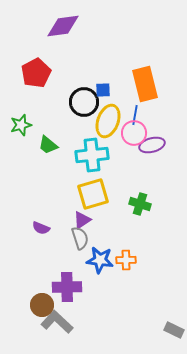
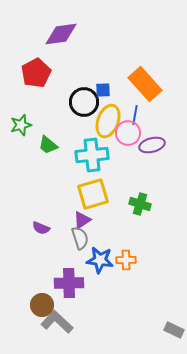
purple diamond: moved 2 px left, 8 px down
orange rectangle: rotated 28 degrees counterclockwise
pink circle: moved 6 px left
purple cross: moved 2 px right, 4 px up
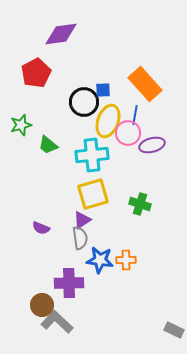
gray semicircle: rotated 10 degrees clockwise
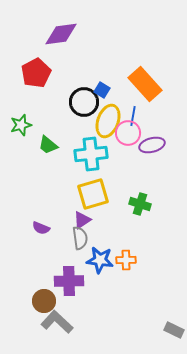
blue square: moved 1 px left; rotated 35 degrees clockwise
blue line: moved 2 px left, 1 px down
cyan cross: moved 1 px left, 1 px up
purple cross: moved 2 px up
brown circle: moved 2 px right, 4 px up
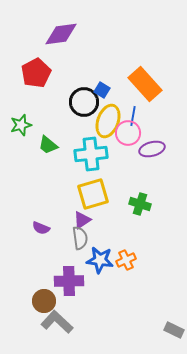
purple ellipse: moved 4 px down
orange cross: rotated 24 degrees counterclockwise
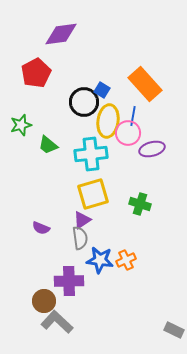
yellow ellipse: rotated 12 degrees counterclockwise
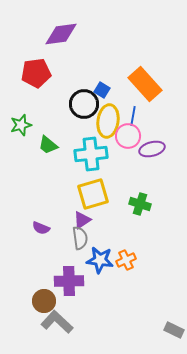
red pentagon: rotated 20 degrees clockwise
black circle: moved 2 px down
pink circle: moved 3 px down
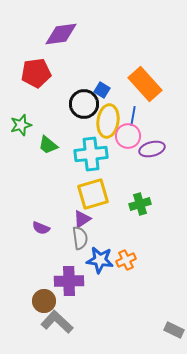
green cross: rotated 35 degrees counterclockwise
purple triangle: moved 1 px up
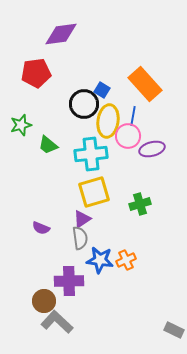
yellow square: moved 1 px right, 2 px up
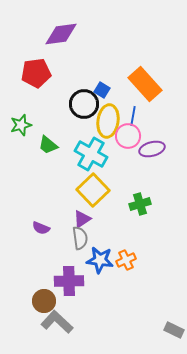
cyan cross: rotated 36 degrees clockwise
yellow square: moved 1 px left, 2 px up; rotated 28 degrees counterclockwise
